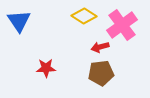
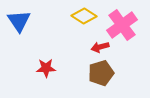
brown pentagon: rotated 10 degrees counterclockwise
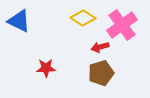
yellow diamond: moved 1 px left, 2 px down
blue triangle: rotated 30 degrees counterclockwise
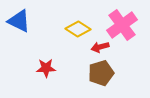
yellow diamond: moved 5 px left, 11 px down
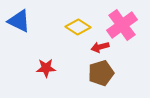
yellow diamond: moved 2 px up
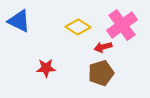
red arrow: moved 3 px right
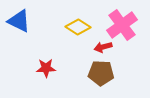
brown pentagon: rotated 20 degrees clockwise
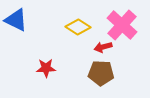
blue triangle: moved 3 px left, 1 px up
pink cross: rotated 12 degrees counterclockwise
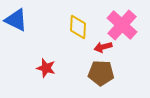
yellow diamond: rotated 60 degrees clockwise
red star: rotated 18 degrees clockwise
